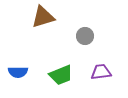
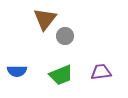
brown triangle: moved 2 px right, 2 px down; rotated 35 degrees counterclockwise
gray circle: moved 20 px left
blue semicircle: moved 1 px left, 1 px up
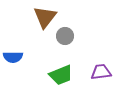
brown triangle: moved 2 px up
blue semicircle: moved 4 px left, 14 px up
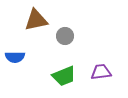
brown triangle: moved 9 px left, 3 px down; rotated 40 degrees clockwise
blue semicircle: moved 2 px right
green trapezoid: moved 3 px right, 1 px down
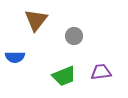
brown triangle: rotated 40 degrees counterclockwise
gray circle: moved 9 px right
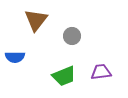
gray circle: moved 2 px left
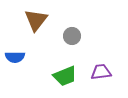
green trapezoid: moved 1 px right
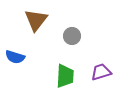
blue semicircle: rotated 18 degrees clockwise
purple trapezoid: rotated 10 degrees counterclockwise
green trapezoid: rotated 65 degrees counterclockwise
